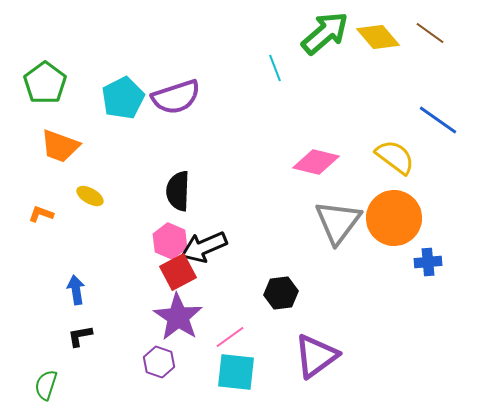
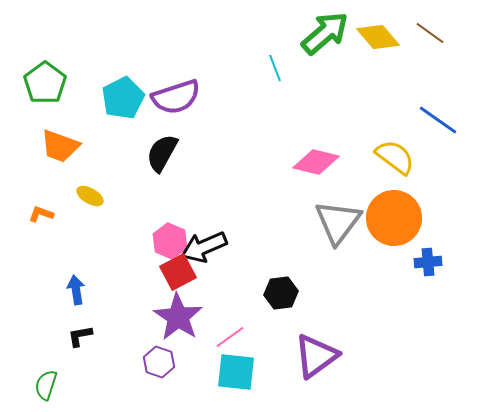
black semicircle: moved 16 px left, 38 px up; rotated 27 degrees clockwise
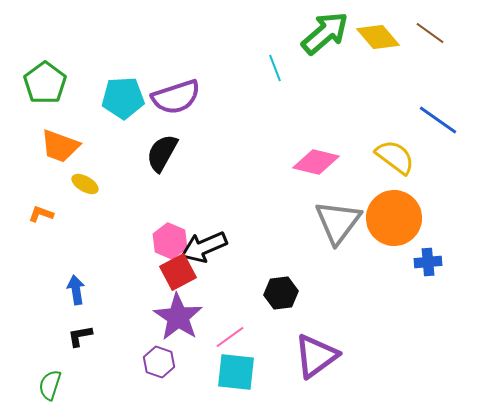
cyan pentagon: rotated 24 degrees clockwise
yellow ellipse: moved 5 px left, 12 px up
green semicircle: moved 4 px right
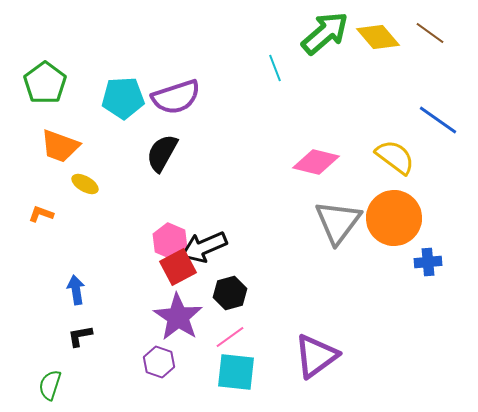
red square: moved 5 px up
black hexagon: moved 51 px left; rotated 8 degrees counterclockwise
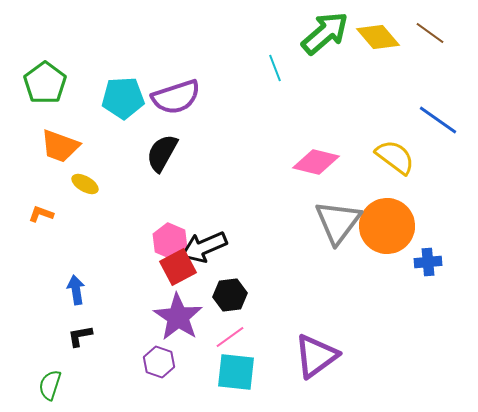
orange circle: moved 7 px left, 8 px down
black hexagon: moved 2 px down; rotated 8 degrees clockwise
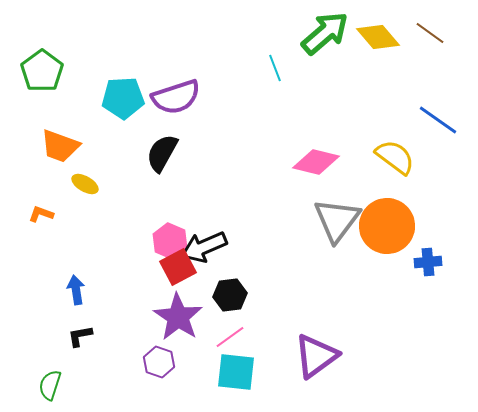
green pentagon: moved 3 px left, 12 px up
gray triangle: moved 1 px left, 2 px up
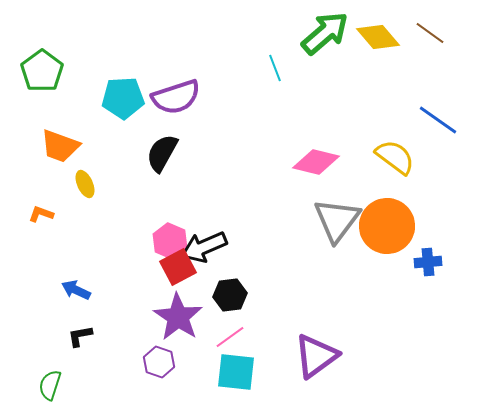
yellow ellipse: rotated 36 degrees clockwise
blue arrow: rotated 56 degrees counterclockwise
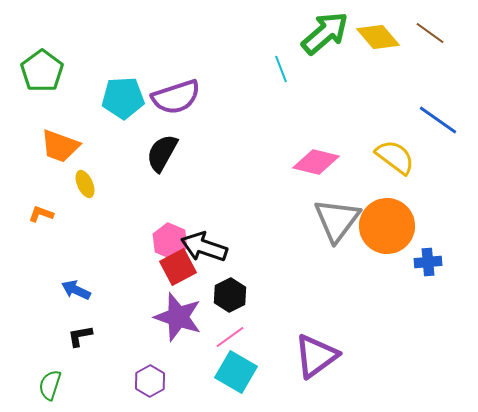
cyan line: moved 6 px right, 1 px down
black arrow: rotated 42 degrees clockwise
black hexagon: rotated 20 degrees counterclockwise
purple star: rotated 15 degrees counterclockwise
purple hexagon: moved 9 px left, 19 px down; rotated 12 degrees clockwise
cyan square: rotated 24 degrees clockwise
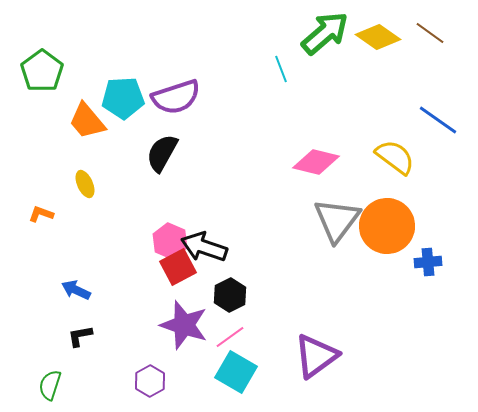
yellow diamond: rotated 15 degrees counterclockwise
orange trapezoid: moved 27 px right, 25 px up; rotated 30 degrees clockwise
purple star: moved 6 px right, 8 px down
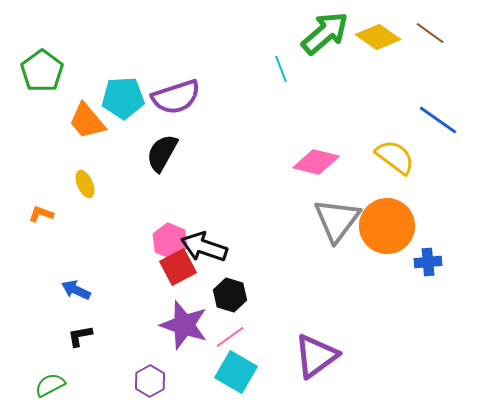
black hexagon: rotated 16 degrees counterclockwise
green semicircle: rotated 44 degrees clockwise
